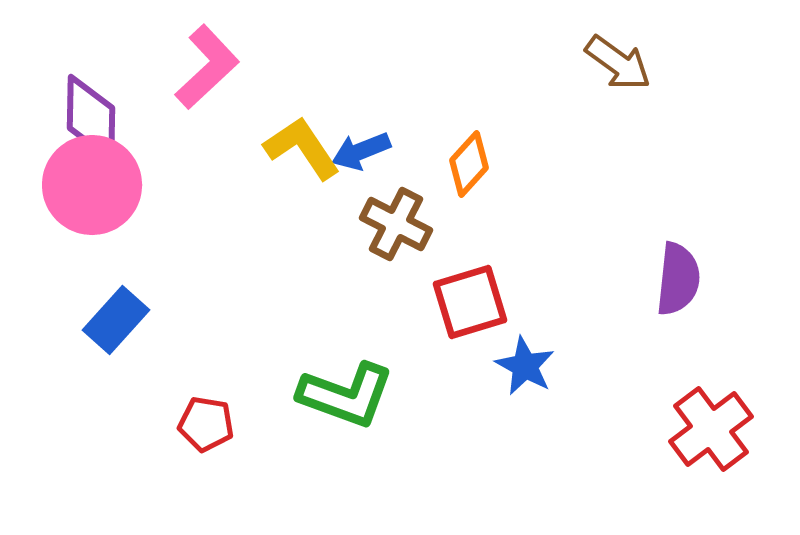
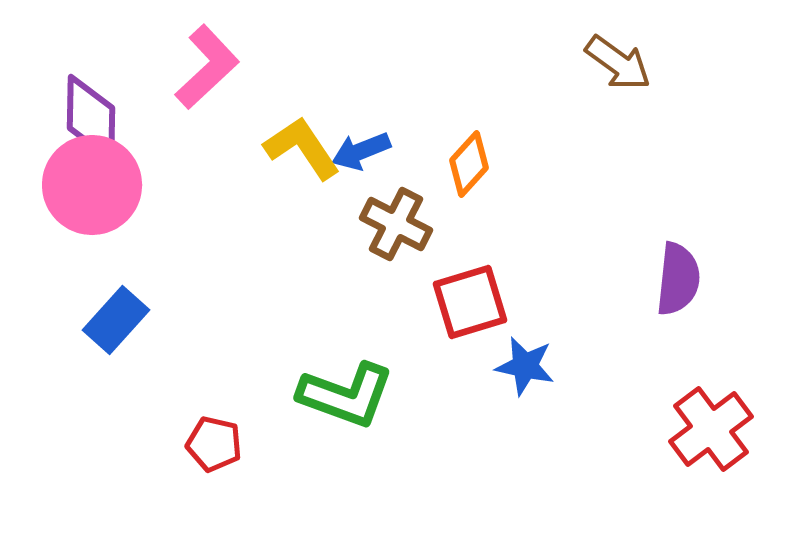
blue star: rotated 16 degrees counterclockwise
red pentagon: moved 8 px right, 20 px down; rotated 4 degrees clockwise
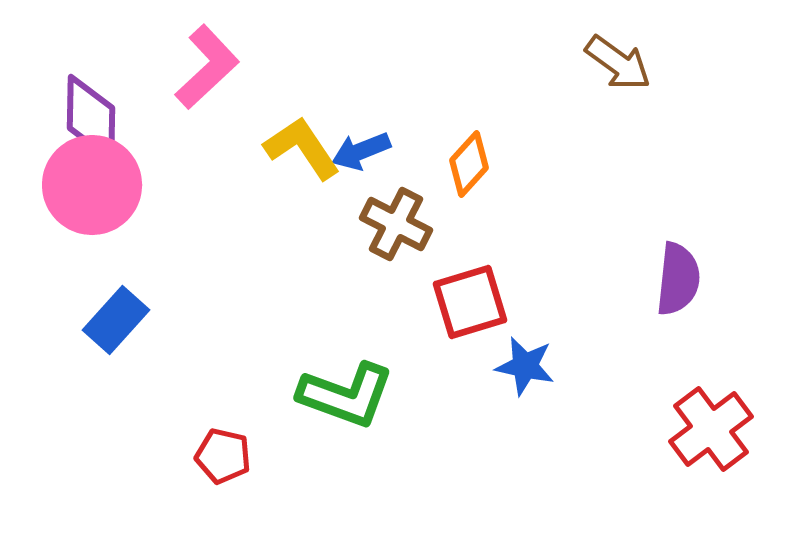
red pentagon: moved 9 px right, 12 px down
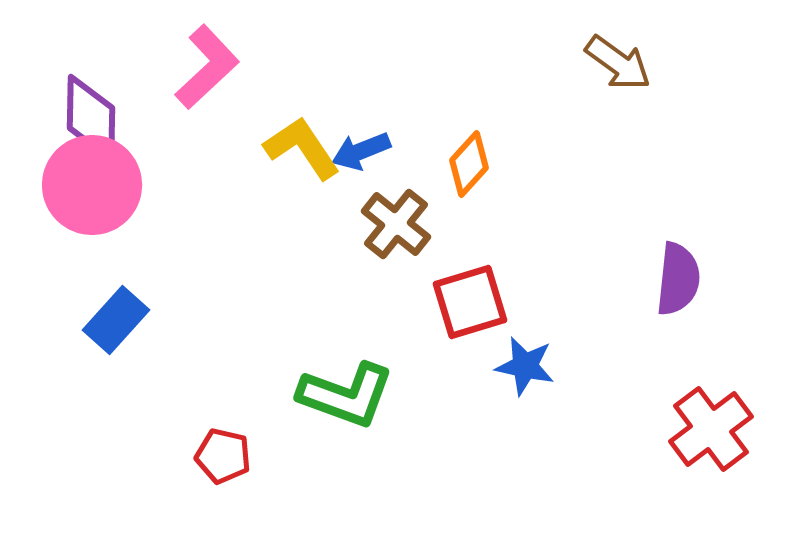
brown cross: rotated 12 degrees clockwise
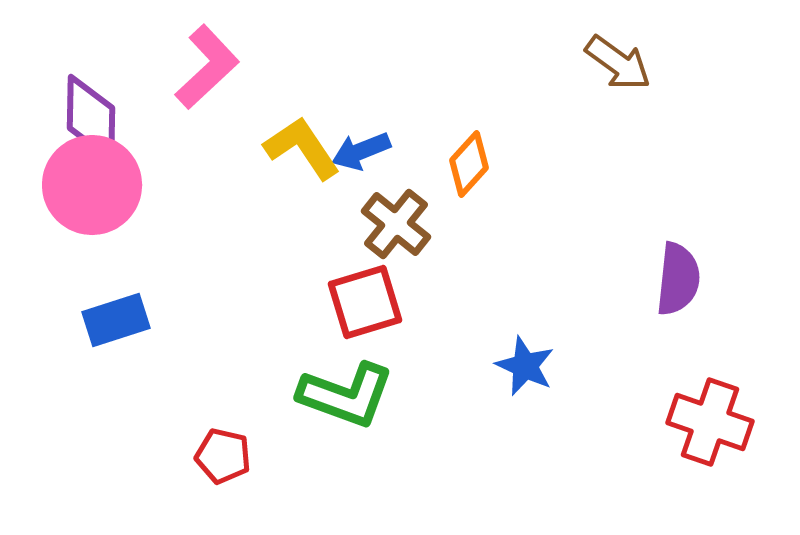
red square: moved 105 px left
blue rectangle: rotated 30 degrees clockwise
blue star: rotated 12 degrees clockwise
red cross: moved 1 px left, 7 px up; rotated 34 degrees counterclockwise
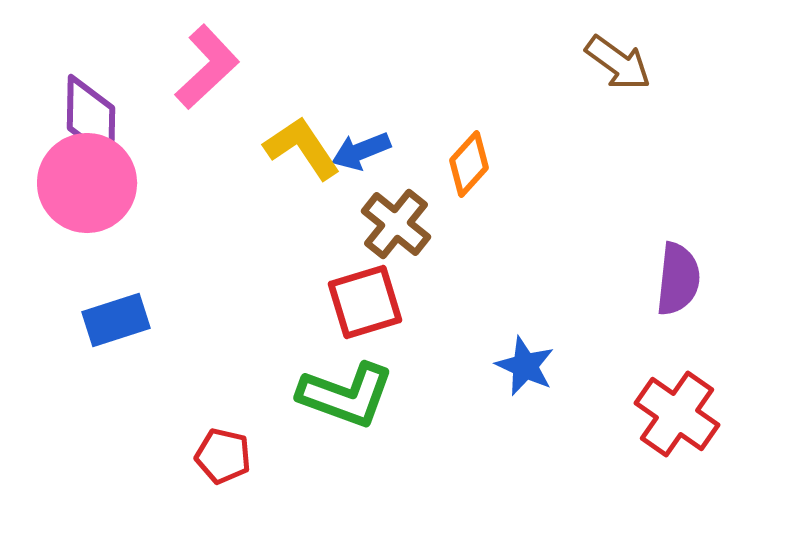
pink circle: moved 5 px left, 2 px up
red cross: moved 33 px left, 8 px up; rotated 16 degrees clockwise
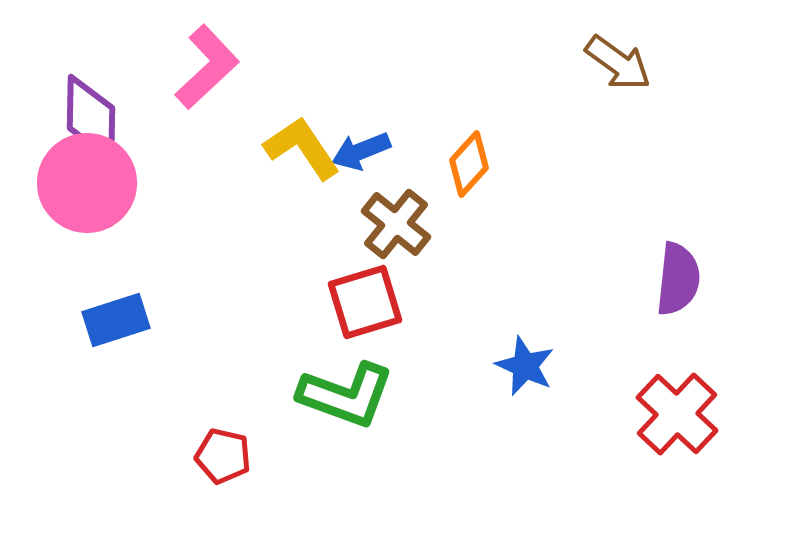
red cross: rotated 8 degrees clockwise
